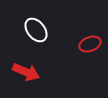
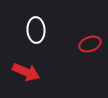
white ellipse: rotated 35 degrees clockwise
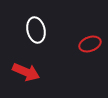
white ellipse: rotated 10 degrees counterclockwise
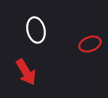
red arrow: rotated 36 degrees clockwise
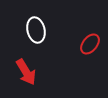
red ellipse: rotated 30 degrees counterclockwise
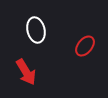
red ellipse: moved 5 px left, 2 px down
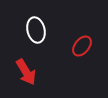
red ellipse: moved 3 px left
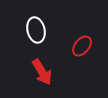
red arrow: moved 16 px right
